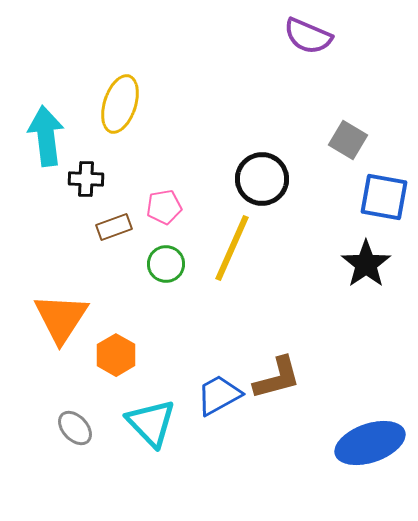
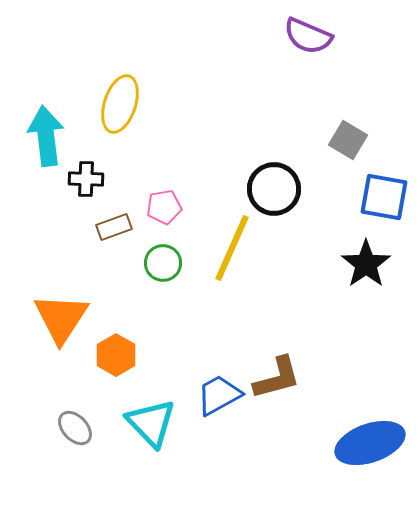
black circle: moved 12 px right, 10 px down
green circle: moved 3 px left, 1 px up
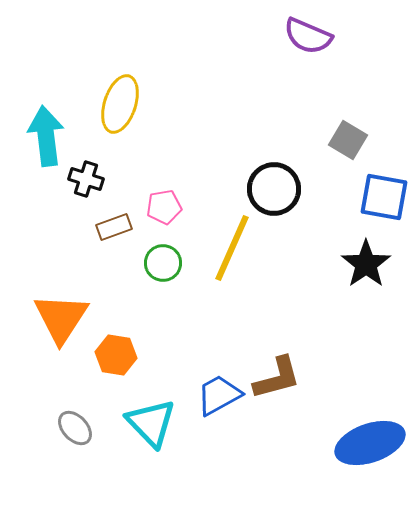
black cross: rotated 16 degrees clockwise
orange hexagon: rotated 21 degrees counterclockwise
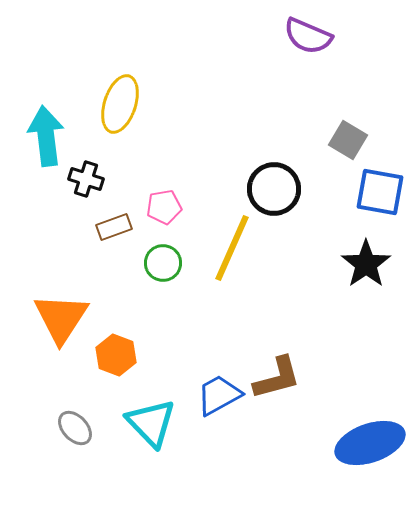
blue square: moved 4 px left, 5 px up
orange hexagon: rotated 12 degrees clockwise
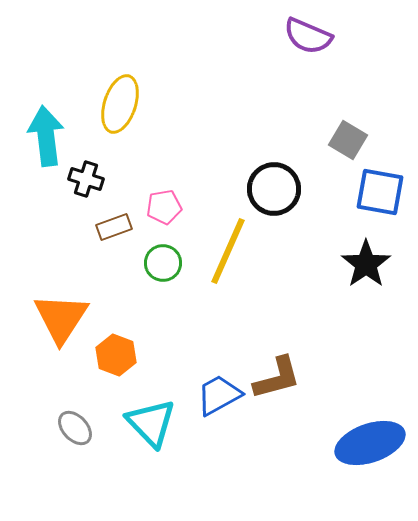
yellow line: moved 4 px left, 3 px down
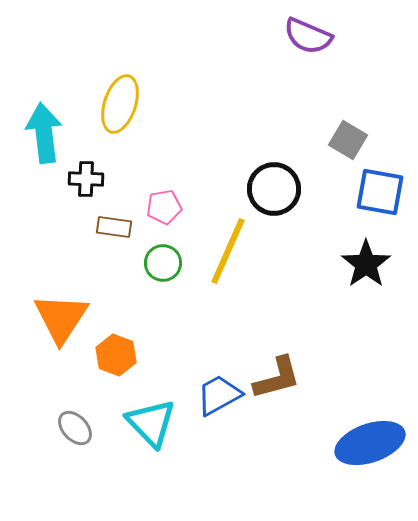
cyan arrow: moved 2 px left, 3 px up
black cross: rotated 16 degrees counterclockwise
brown rectangle: rotated 28 degrees clockwise
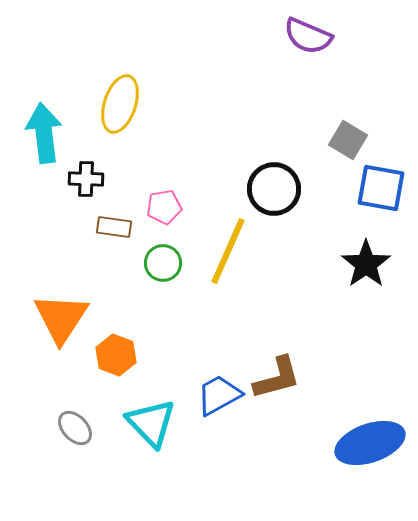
blue square: moved 1 px right, 4 px up
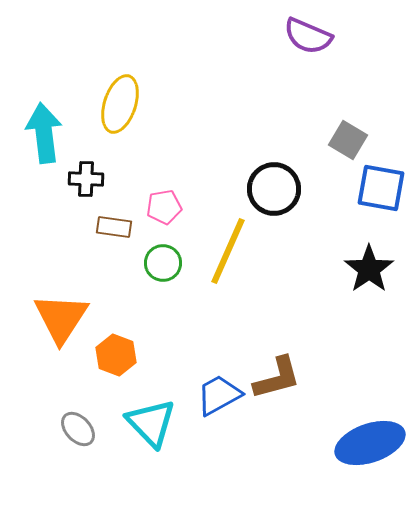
black star: moved 3 px right, 5 px down
gray ellipse: moved 3 px right, 1 px down
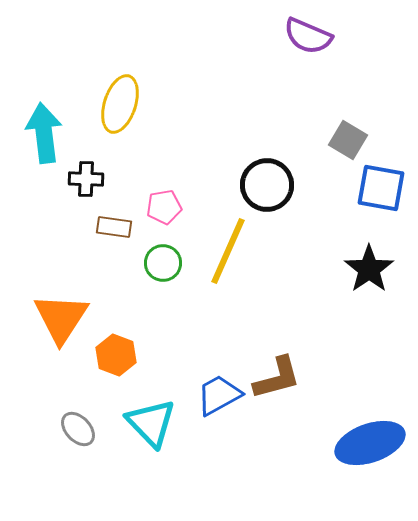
black circle: moved 7 px left, 4 px up
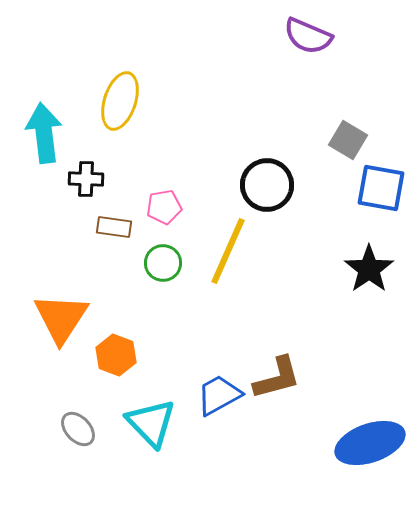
yellow ellipse: moved 3 px up
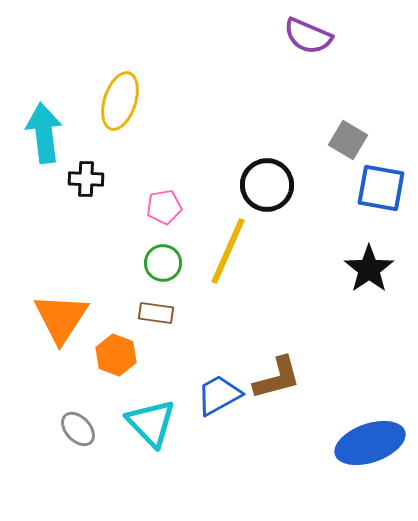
brown rectangle: moved 42 px right, 86 px down
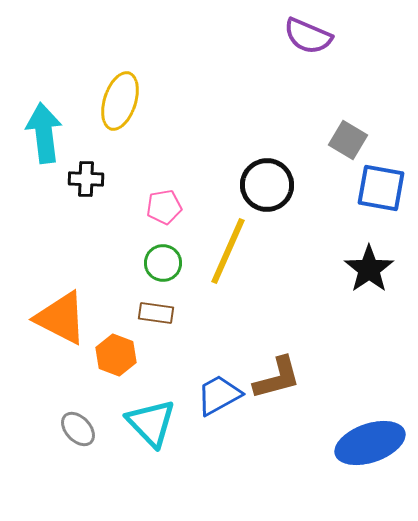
orange triangle: rotated 36 degrees counterclockwise
